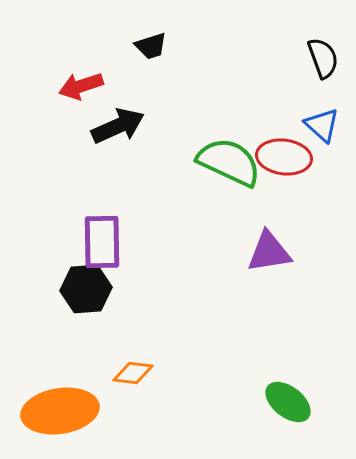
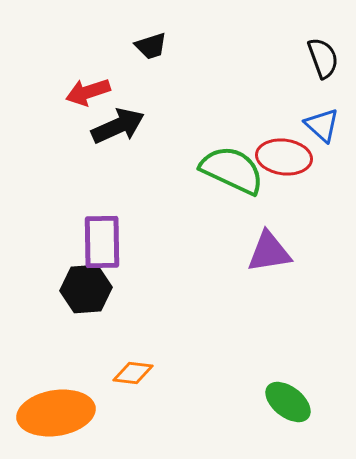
red arrow: moved 7 px right, 6 px down
green semicircle: moved 3 px right, 8 px down
orange ellipse: moved 4 px left, 2 px down
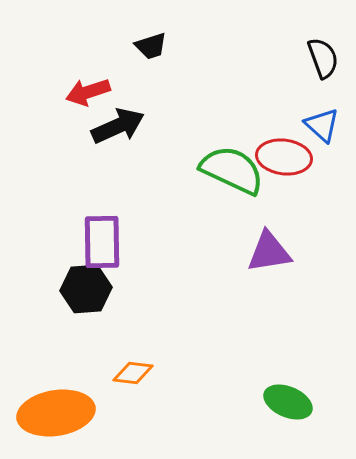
green ellipse: rotated 15 degrees counterclockwise
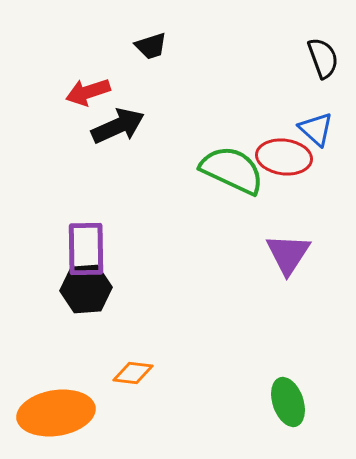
blue triangle: moved 6 px left, 4 px down
purple rectangle: moved 16 px left, 7 px down
purple triangle: moved 19 px right, 2 px down; rotated 48 degrees counterclockwise
green ellipse: rotated 48 degrees clockwise
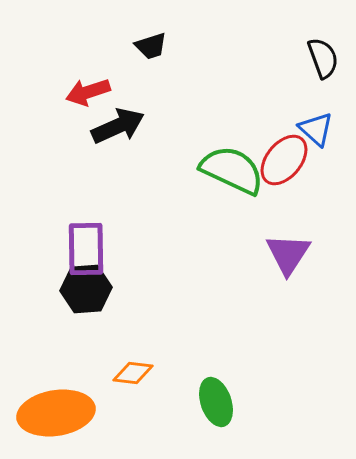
red ellipse: moved 3 px down; rotated 58 degrees counterclockwise
green ellipse: moved 72 px left
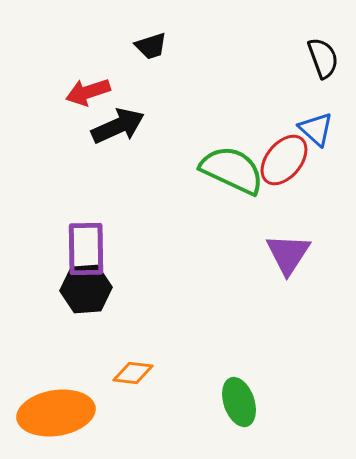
green ellipse: moved 23 px right
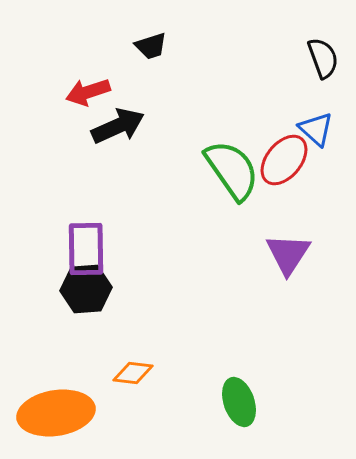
green semicircle: rotated 30 degrees clockwise
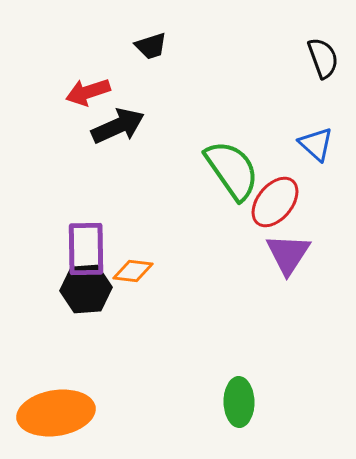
blue triangle: moved 15 px down
red ellipse: moved 9 px left, 42 px down
orange diamond: moved 102 px up
green ellipse: rotated 18 degrees clockwise
